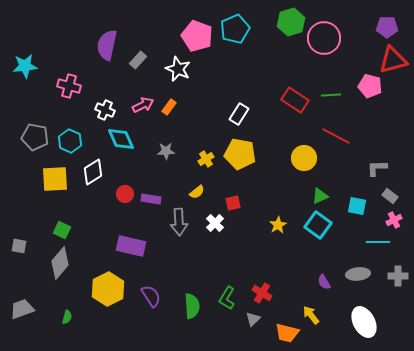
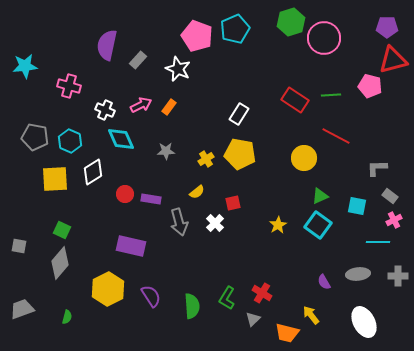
pink arrow at (143, 105): moved 2 px left
gray arrow at (179, 222): rotated 12 degrees counterclockwise
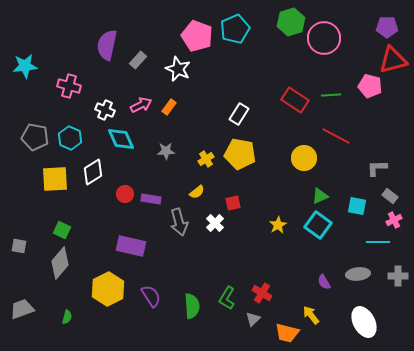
cyan hexagon at (70, 141): moved 3 px up
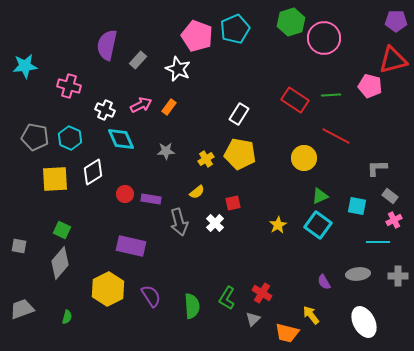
purple pentagon at (387, 27): moved 9 px right, 6 px up
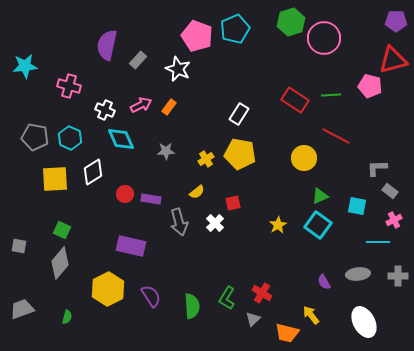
gray rectangle at (390, 196): moved 5 px up
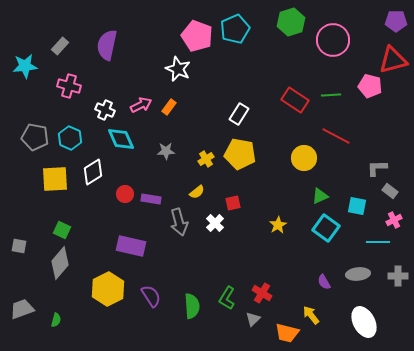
pink circle at (324, 38): moved 9 px right, 2 px down
gray rectangle at (138, 60): moved 78 px left, 14 px up
cyan square at (318, 225): moved 8 px right, 3 px down
green semicircle at (67, 317): moved 11 px left, 3 px down
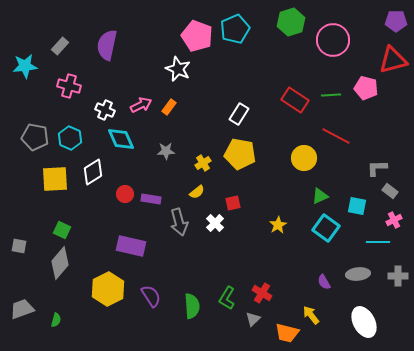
pink pentagon at (370, 86): moved 4 px left, 2 px down
yellow cross at (206, 159): moved 3 px left, 4 px down
